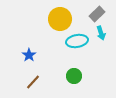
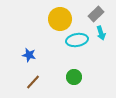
gray rectangle: moved 1 px left
cyan ellipse: moved 1 px up
blue star: rotated 24 degrees counterclockwise
green circle: moved 1 px down
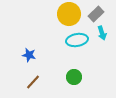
yellow circle: moved 9 px right, 5 px up
cyan arrow: moved 1 px right
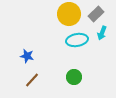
cyan arrow: rotated 40 degrees clockwise
blue star: moved 2 px left, 1 px down
brown line: moved 1 px left, 2 px up
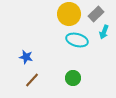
cyan arrow: moved 2 px right, 1 px up
cyan ellipse: rotated 25 degrees clockwise
blue star: moved 1 px left, 1 px down
green circle: moved 1 px left, 1 px down
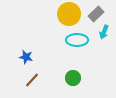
cyan ellipse: rotated 15 degrees counterclockwise
